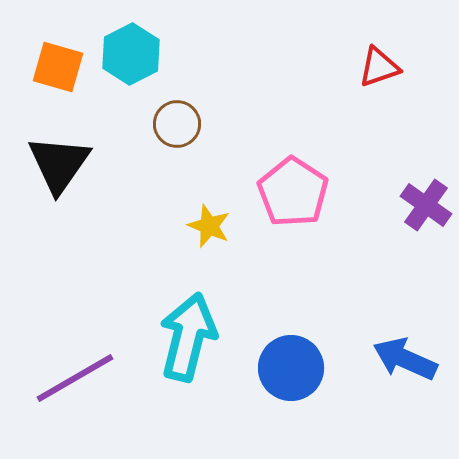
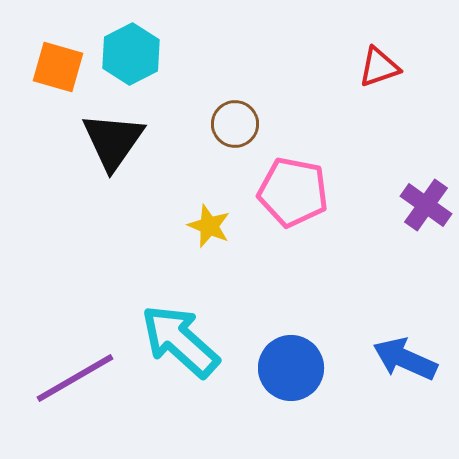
brown circle: moved 58 px right
black triangle: moved 54 px right, 23 px up
pink pentagon: rotated 22 degrees counterclockwise
cyan arrow: moved 8 px left, 4 px down; rotated 62 degrees counterclockwise
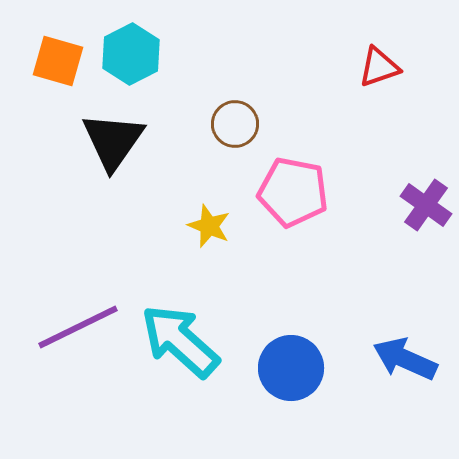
orange square: moved 6 px up
purple line: moved 3 px right, 51 px up; rotated 4 degrees clockwise
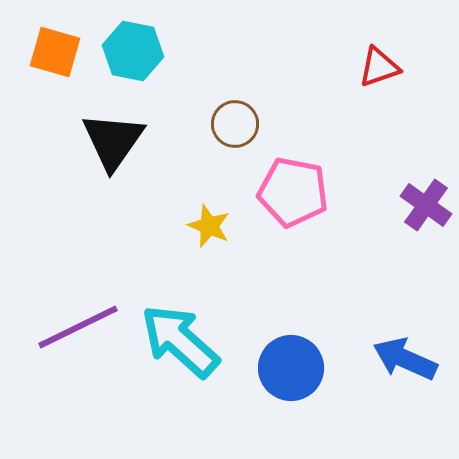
cyan hexagon: moved 2 px right, 3 px up; rotated 22 degrees counterclockwise
orange square: moved 3 px left, 9 px up
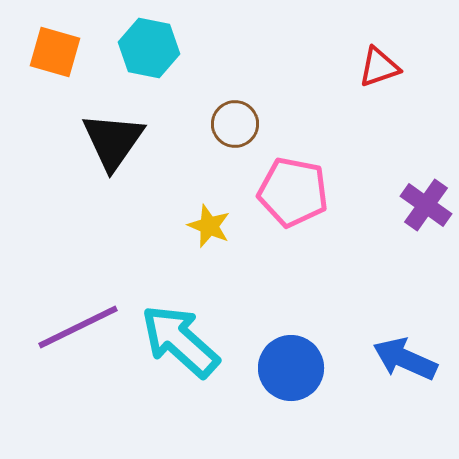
cyan hexagon: moved 16 px right, 3 px up
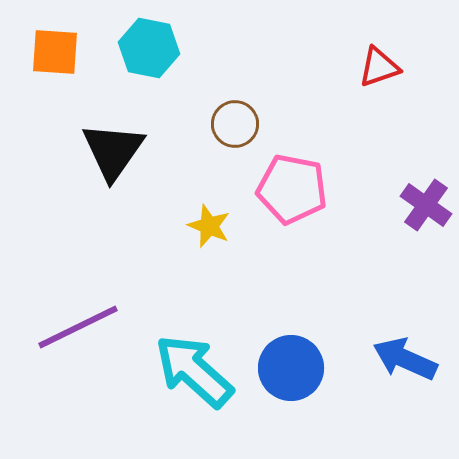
orange square: rotated 12 degrees counterclockwise
black triangle: moved 10 px down
pink pentagon: moved 1 px left, 3 px up
cyan arrow: moved 14 px right, 30 px down
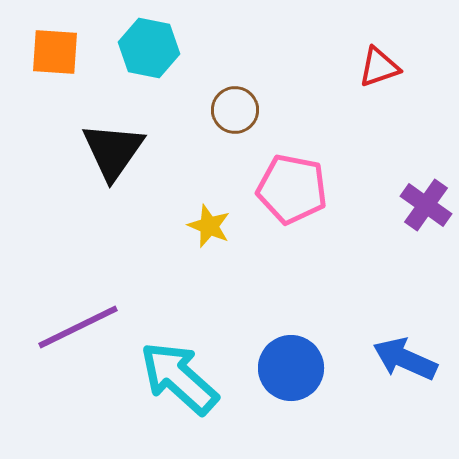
brown circle: moved 14 px up
cyan arrow: moved 15 px left, 7 px down
